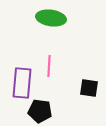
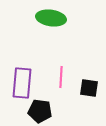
pink line: moved 12 px right, 11 px down
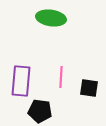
purple rectangle: moved 1 px left, 2 px up
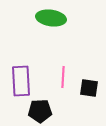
pink line: moved 2 px right
purple rectangle: rotated 8 degrees counterclockwise
black pentagon: rotated 10 degrees counterclockwise
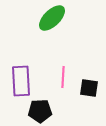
green ellipse: moved 1 px right; rotated 52 degrees counterclockwise
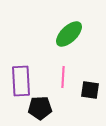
green ellipse: moved 17 px right, 16 px down
black square: moved 1 px right, 2 px down
black pentagon: moved 3 px up
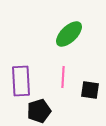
black pentagon: moved 1 px left, 3 px down; rotated 15 degrees counterclockwise
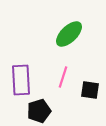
pink line: rotated 15 degrees clockwise
purple rectangle: moved 1 px up
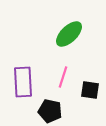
purple rectangle: moved 2 px right, 2 px down
black pentagon: moved 11 px right; rotated 30 degrees clockwise
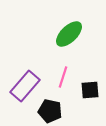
purple rectangle: moved 2 px right, 4 px down; rotated 44 degrees clockwise
black square: rotated 12 degrees counterclockwise
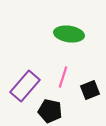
green ellipse: rotated 52 degrees clockwise
black square: rotated 18 degrees counterclockwise
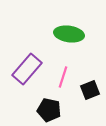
purple rectangle: moved 2 px right, 17 px up
black pentagon: moved 1 px left, 1 px up
